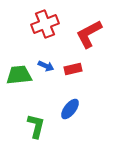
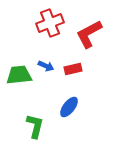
red cross: moved 5 px right, 1 px up
blue ellipse: moved 1 px left, 2 px up
green L-shape: moved 1 px left
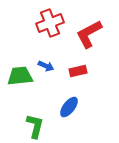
red rectangle: moved 5 px right, 2 px down
green trapezoid: moved 1 px right, 1 px down
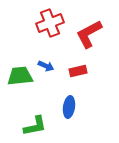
blue ellipse: rotated 30 degrees counterclockwise
green L-shape: rotated 65 degrees clockwise
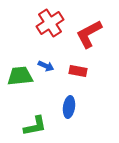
red cross: rotated 12 degrees counterclockwise
red rectangle: rotated 24 degrees clockwise
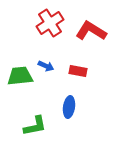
red L-shape: moved 2 px right, 3 px up; rotated 60 degrees clockwise
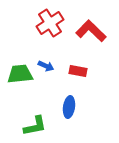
red L-shape: rotated 12 degrees clockwise
green trapezoid: moved 2 px up
